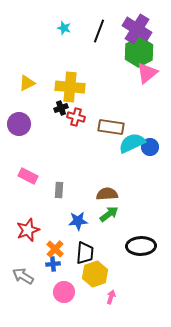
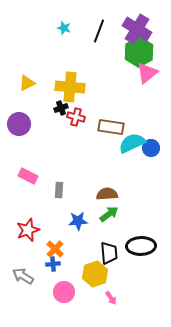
blue circle: moved 1 px right, 1 px down
black trapezoid: moved 24 px right; rotated 10 degrees counterclockwise
pink arrow: moved 1 px down; rotated 128 degrees clockwise
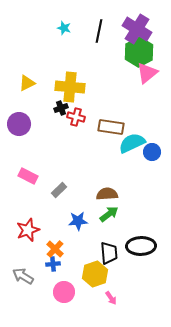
black line: rotated 10 degrees counterclockwise
blue circle: moved 1 px right, 4 px down
gray rectangle: rotated 42 degrees clockwise
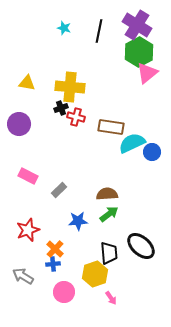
purple cross: moved 4 px up
yellow triangle: rotated 36 degrees clockwise
black ellipse: rotated 44 degrees clockwise
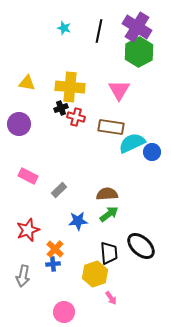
purple cross: moved 2 px down
pink triangle: moved 28 px left, 17 px down; rotated 20 degrees counterclockwise
gray arrow: rotated 110 degrees counterclockwise
pink circle: moved 20 px down
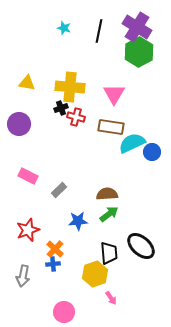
pink triangle: moved 5 px left, 4 px down
